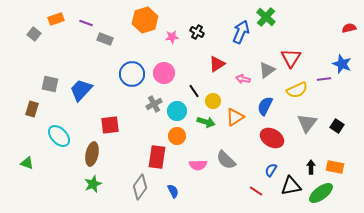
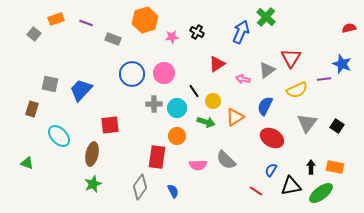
gray rectangle at (105, 39): moved 8 px right
gray cross at (154, 104): rotated 28 degrees clockwise
cyan circle at (177, 111): moved 3 px up
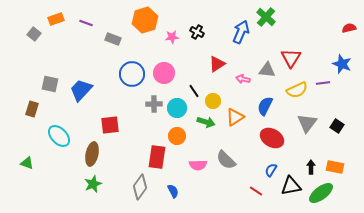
gray triangle at (267, 70): rotated 42 degrees clockwise
purple line at (324, 79): moved 1 px left, 4 px down
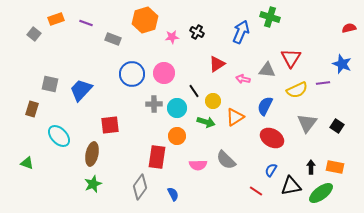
green cross at (266, 17): moved 4 px right; rotated 24 degrees counterclockwise
blue semicircle at (173, 191): moved 3 px down
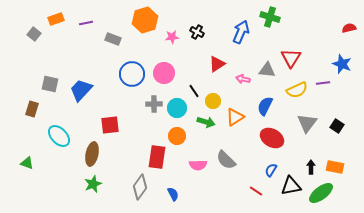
purple line at (86, 23): rotated 32 degrees counterclockwise
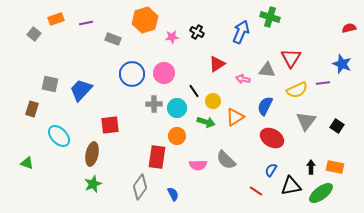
gray triangle at (307, 123): moved 1 px left, 2 px up
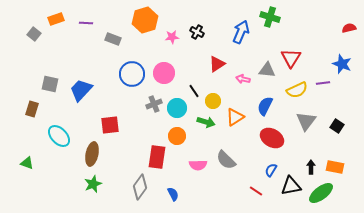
purple line at (86, 23): rotated 16 degrees clockwise
gray cross at (154, 104): rotated 21 degrees counterclockwise
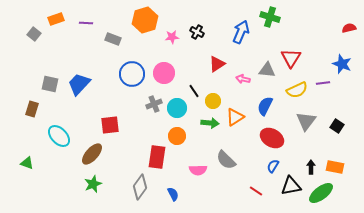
blue trapezoid at (81, 90): moved 2 px left, 6 px up
green arrow at (206, 122): moved 4 px right, 1 px down; rotated 12 degrees counterclockwise
brown ellipse at (92, 154): rotated 30 degrees clockwise
pink semicircle at (198, 165): moved 5 px down
blue semicircle at (271, 170): moved 2 px right, 4 px up
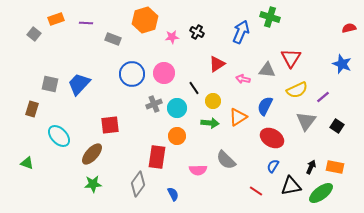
purple line at (323, 83): moved 14 px down; rotated 32 degrees counterclockwise
black line at (194, 91): moved 3 px up
orange triangle at (235, 117): moved 3 px right
black arrow at (311, 167): rotated 24 degrees clockwise
green star at (93, 184): rotated 18 degrees clockwise
gray diamond at (140, 187): moved 2 px left, 3 px up
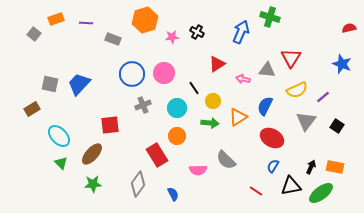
gray cross at (154, 104): moved 11 px left, 1 px down
brown rectangle at (32, 109): rotated 42 degrees clockwise
red rectangle at (157, 157): moved 2 px up; rotated 40 degrees counterclockwise
green triangle at (27, 163): moved 34 px right; rotated 24 degrees clockwise
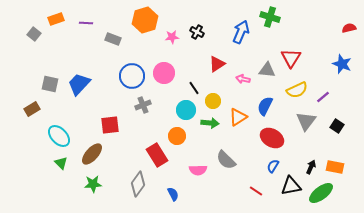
blue circle at (132, 74): moved 2 px down
cyan circle at (177, 108): moved 9 px right, 2 px down
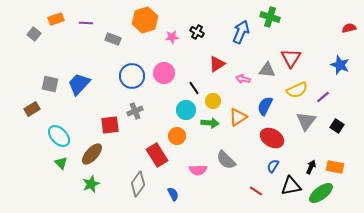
blue star at (342, 64): moved 2 px left, 1 px down
gray cross at (143, 105): moved 8 px left, 6 px down
green star at (93, 184): moved 2 px left; rotated 18 degrees counterclockwise
